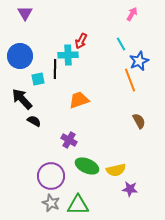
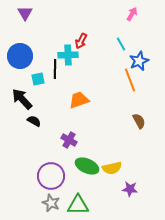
yellow semicircle: moved 4 px left, 2 px up
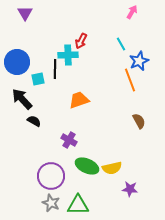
pink arrow: moved 2 px up
blue circle: moved 3 px left, 6 px down
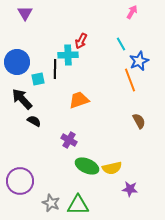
purple circle: moved 31 px left, 5 px down
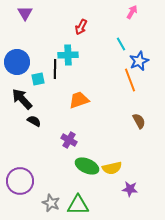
red arrow: moved 14 px up
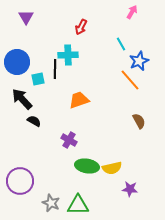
purple triangle: moved 1 px right, 4 px down
orange line: rotated 20 degrees counterclockwise
green ellipse: rotated 15 degrees counterclockwise
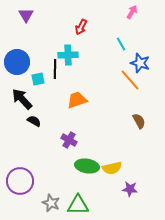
purple triangle: moved 2 px up
blue star: moved 1 px right, 2 px down; rotated 30 degrees counterclockwise
orange trapezoid: moved 2 px left
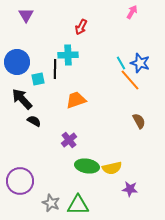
cyan line: moved 19 px down
orange trapezoid: moved 1 px left
purple cross: rotated 21 degrees clockwise
